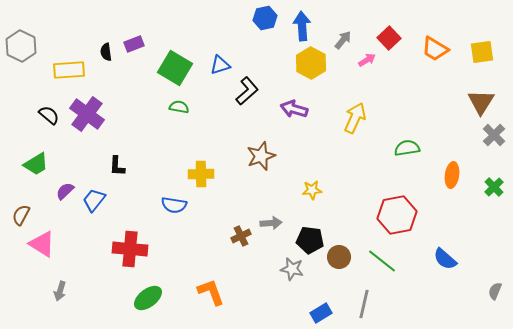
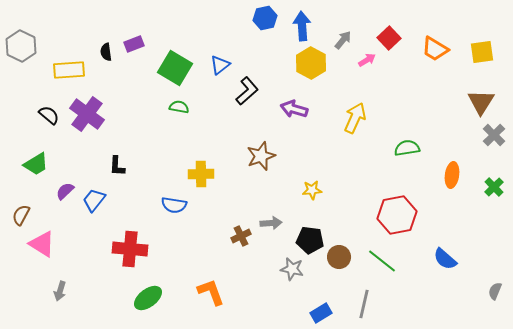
blue triangle at (220, 65): rotated 20 degrees counterclockwise
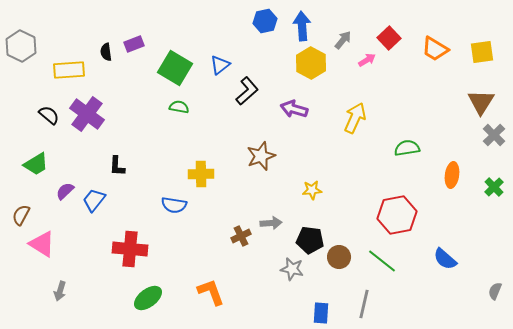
blue hexagon at (265, 18): moved 3 px down
blue rectangle at (321, 313): rotated 55 degrees counterclockwise
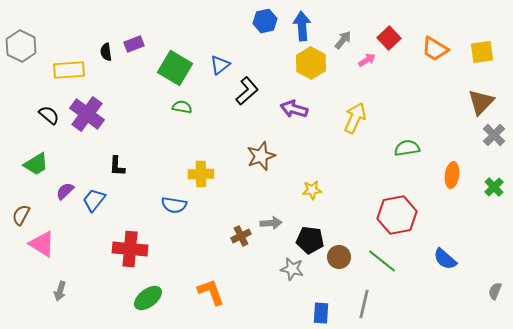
brown triangle at (481, 102): rotated 12 degrees clockwise
green semicircle at (179, 107): moved 3 px right
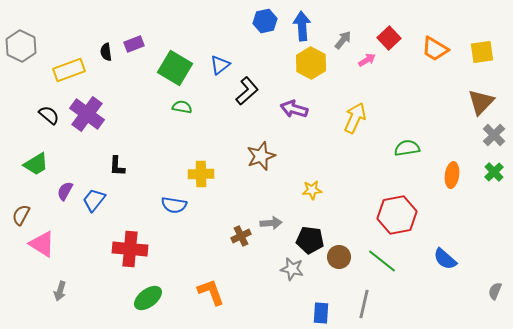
yellow rectangle at (69, 70): rotated 16 degrees counterclockwise
green cross at (494, 187): moved 15 px up
purple semicircle at (65, 191): rotated 18 degrees counterclockwise
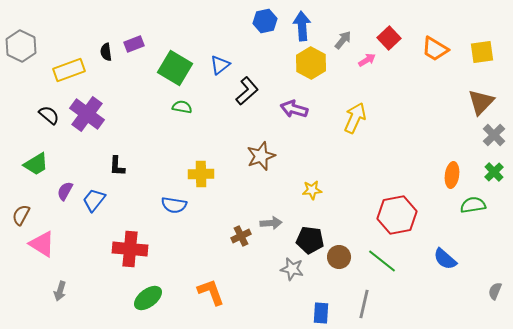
green semicircle at (407, 148): moved 66 px right, 57 px down
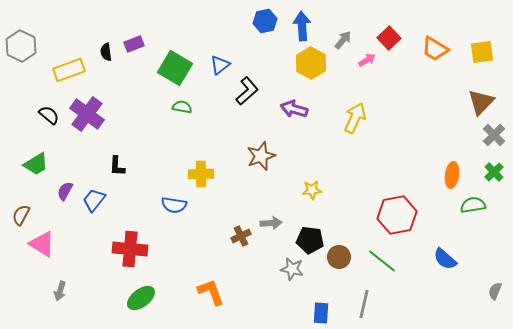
green ellipse at (148, 298): moved 7 px left
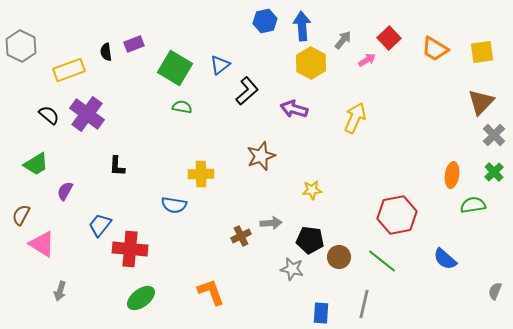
blue trapezoid at (94, 200): moved 6 px right, 25 px down
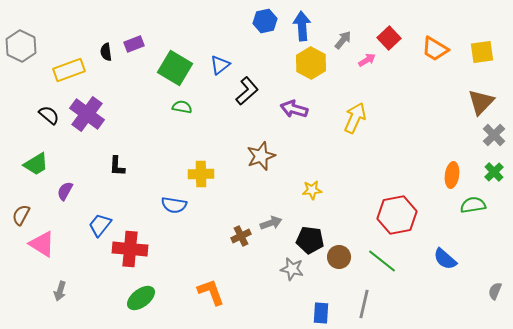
gray arrow at (271, 223): rotated 15 degrees counterclockwise
